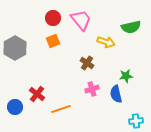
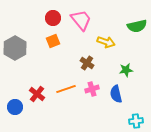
green semicircle: moved 6 px right, 1 px up
green star: moved 6 px up
orange line: moved 5 px right, 20 px up
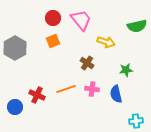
pink cross: rotated 24 degrees clockwise
red cross: moved 1 px down; rotated 14 degrees counterclockwise
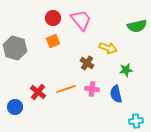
yellow arrow: moved 2 px right, 6 px down
gray hexagon: rotated 15 degrees counterclockwise
red cross: moved 1 px right, 3 px up; rotated 14 degrees clockwise
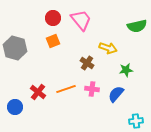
blue semicircle: rotated 54 degrees clockwise
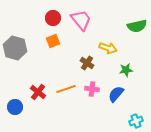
cyan cross: rotated 16 degrees counterclockwise
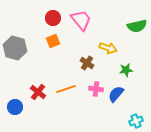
pink cross: moved 4 px right
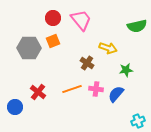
gray hexagon: moved 14 px right; rotated 15 degrees counterclockwise
orange line: moved 6 px right
cyan cross: moved 2 px right
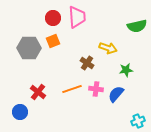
pink trapezoid: moved 4 px left, 3 px up; rotated 35 degrees clockwise
blue circle: moved 5 px right, 5 px down
